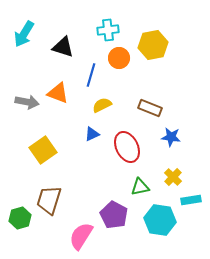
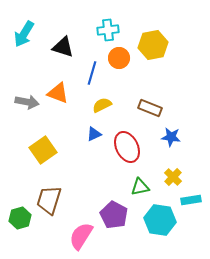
blue line: moved 1 px right, 2 px up
blue triangle: moved 2 px right
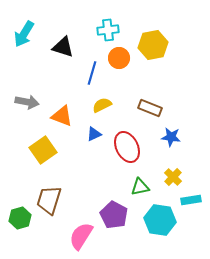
orange triangle: moved 4 px right, 23 px down
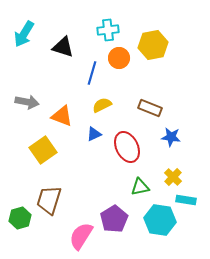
cyan rectangle: moved 5 px left; rotated 18 degrees clockwise
purple pentagon: moved 4 px down; rotated 12 degrees clockwise
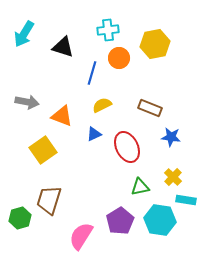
yellow hexagon: moved 2 px right, 1 px up
purple pentagon: moved 6 px right, 2 px down
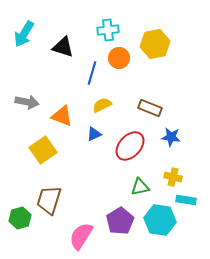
red ellipse: moved 3 px right, 1 px up; rotated 68 degrees clockwise
yellow cross: rotated 30 degrees counterclockwise
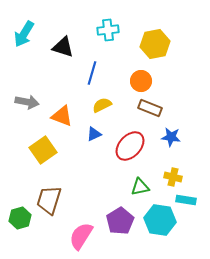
orange circle: moved 22 px right, 23 px down
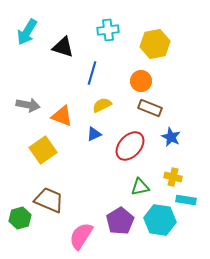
cyan arrow: moved 3 px right, 2 px up
gray arrow: moved 1 px right, 3 px down
blue star: rotated 18 degrees clockwise
brown trapezoid: rotated 96 degrees clockwise
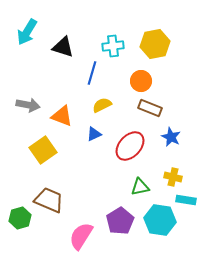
cyan cross: moved 5 px right, 16 px down
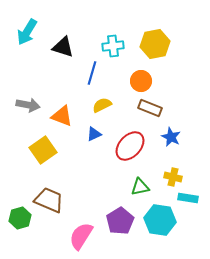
cyan rectangle: moved 2 px right, 2 px up
